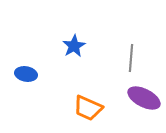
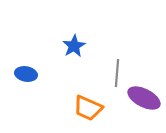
gray line: moved 14 px left, 15 px down
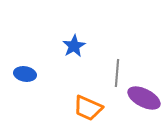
blue ellipse: moved 1 px left
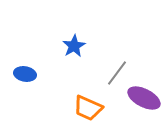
gray line: rotated 32 degrees clockwise
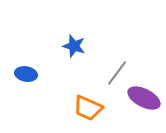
blue star: rotated 25 degrees counterclockwise
blue ellipse: moved 1 px right
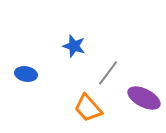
gray line: moved 9 px left
orange trapezoid: rotated 24 degrees clockwise
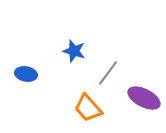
blue star: moved 5 px down
